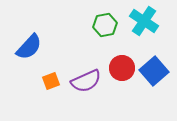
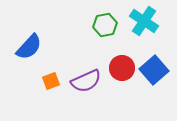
blue square: moved 1 px up
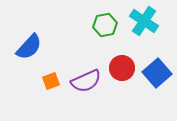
blue square: moved 3 px right, 3 px down
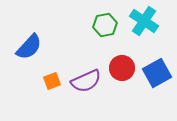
blue square: rotated 12 degrees clockwise
orange square: moved 1 px right
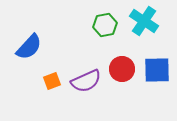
red circle: moved 1 px down
blue square: moved 3 px up; rotated 28 degrees clockwise
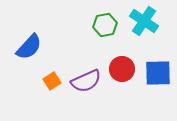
blue square: moved 1 px right, 3 px down
orange square: rotated 12 degrees counterclockwise
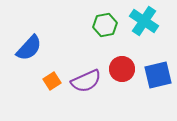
blue semicircle: moved 1 px down
blue square: moved 2 px down; rotated 12 degrees counterclockwise
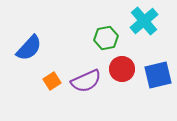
cyan cross: rotated 16 degrees clockwise
green hexagon: moved 1 px right, 13 px down
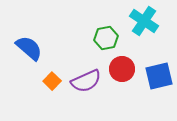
cyan cross: rotated 16 degrees counterclockwise
blue semicircle: rotated 92 degrees counterclockwise
blue square: moved 1 px right, 1 px down
orange square: rotated 12 degrees counterclockwise
